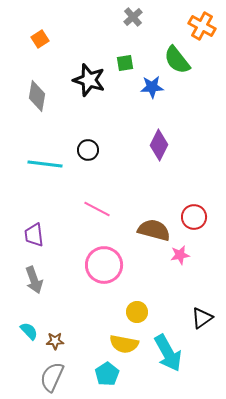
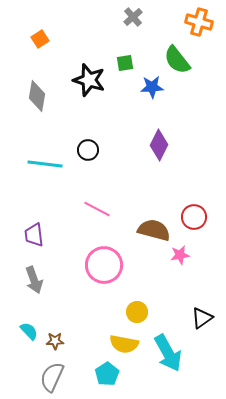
orange cross: moved 3 px left, 4 px up; rotated 12 degrees counterclockwise
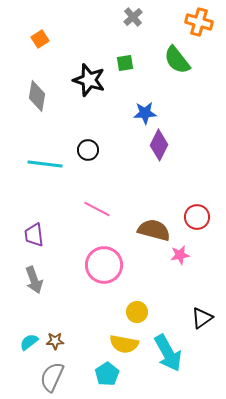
blue star: moved 7 px left, 26 px down
red circle: moved 3 px right
cyan semicircle: moved 11 px down; rotated 84 degrees counterclockwise
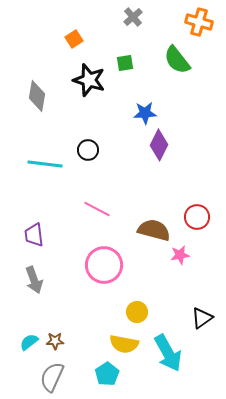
orange square: moved 34 px right
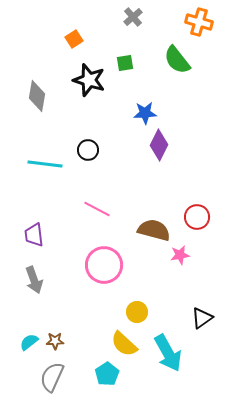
yellow semicircle: rotated 32 degrees clockwise
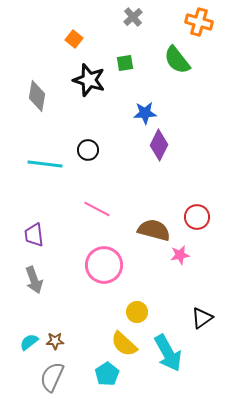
orange square: rotated 18 degrees counterclockwise
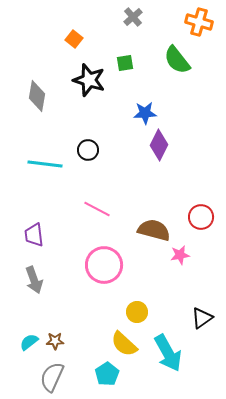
red circle: moved 4 px right
